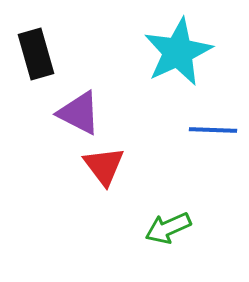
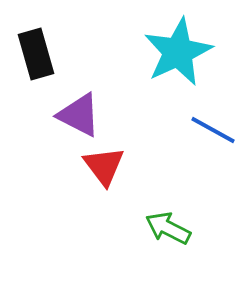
purple triangle: moved 2 px down
blue line: rotated 27 degrees clockwise
green arrow: rotated 51 degrees clockwise
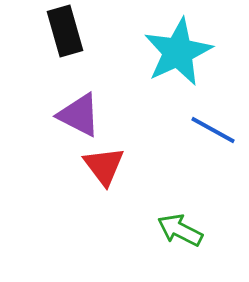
black rectangle: moved 29 px right, 23 px up
green arrow: moved 12 px right, 2 px down
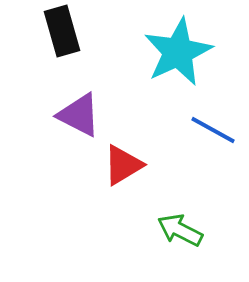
black rectangle: moved 3 px left
red triangle: moved 19 px right, 1 px up; rotated 36 degrees clockwise
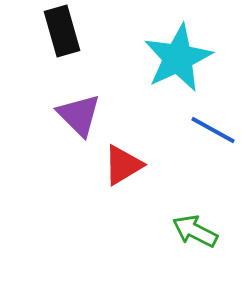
cyan star: moved 6 px down
purple triangle: rotated 18 degrees clockwise
green arrow: moved 15 px right, 1 px down
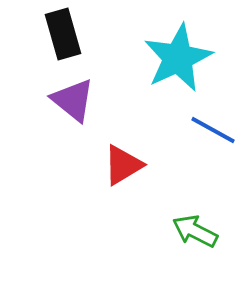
black rectangle: moved 1 px right, 3 px down
purple triangle: moved 6 px left, 15 px up; rotated 6 degrees counterclockwise
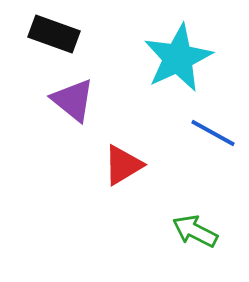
black rectangle: moved 9 px left; rotated 54 degrees counterclockwise
blue line: moved 3 px down
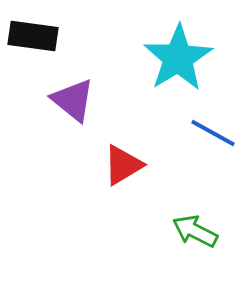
black rectangle: moved 21 px left, 2 px down; rotated 12 degrees counterclockwise
cyan star: rotated 6 degrees counterclockwise
